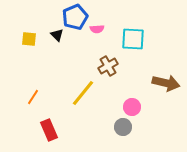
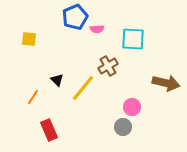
black triangle: moved 45 px down
yellow line: moved 5 px up
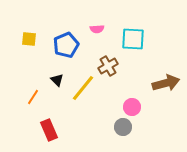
blue pentagon: moved 9 px left, 28 px down
brown arrow: rotated 28 degrees counterclockwise
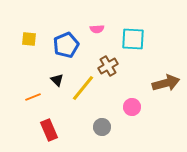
orange line: rotated 35 degrees clockwise
gray circle: moved 21 px left
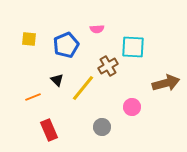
cyan square: moved 8 px down
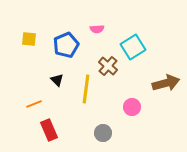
cyan square: rotated 35 degrees counterclockwise
brown cross: rotated 18 degrees counterclockwise
yellow line: moved 3 px right, 1 px down; rotated 32 degrees counterclockwise
orange line: moved 1 px right, 7 px down
gray circle: moved 1 px right, 6 px down
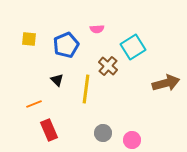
pink circle: moved 33 px down
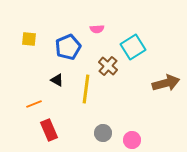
blue pentagon: moved 2 px right, 2 px down
black triangle: rotated 16 degrees counterclockwise
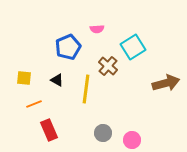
yellow square: moved 5 px left, 39 px down
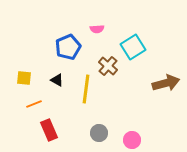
gray circle: moved 4 px left
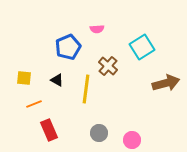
cyan square: moved 9 px right
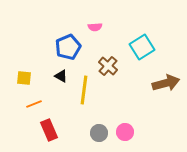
pink semicircle: moved 2 px left, 2 px up
black triangle: moved 4 px right, 4 px up
yellow line: moved 2 px left, 1 px down
pink circle: moved 7 px left, 8 px up
